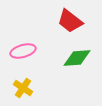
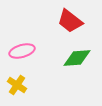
pink ellipse: moved 1 px left
yellow cross: moved 6 px left, 3 px up
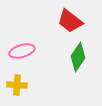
green diamond: moved 1 px right, 1 px up; rotated 52 degrees counterclockwise
yellow cross: rotated 30 degrees counterclockwise
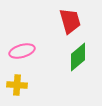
red trapezoid: rotated 144 degrees counterclockwise
green diamond: rotated 16 degrees clockwise
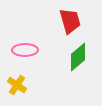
pink ellipse: moved 3 px right, 1 px up; rotated 15 degrees clockwise
yellow cross: rotated 30 degrees clockwise
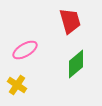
pink ellipse: rotated 30 degrees counterclockwise
green diamond: moved 2 px left, 7 px down
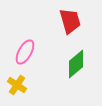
pink ellipse: moved 2 px down; rotated 30 degrees counterclockwise
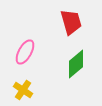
red trapezoid: moved 1 px right, 1 px down
yellow cross: moved 6 px right, 5 px down
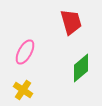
green diamond: moved 5 px right, 4 px down
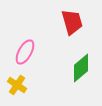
red trapezoid: moved 1 px right
yellow cross: moved 6 px left, 5 px up
